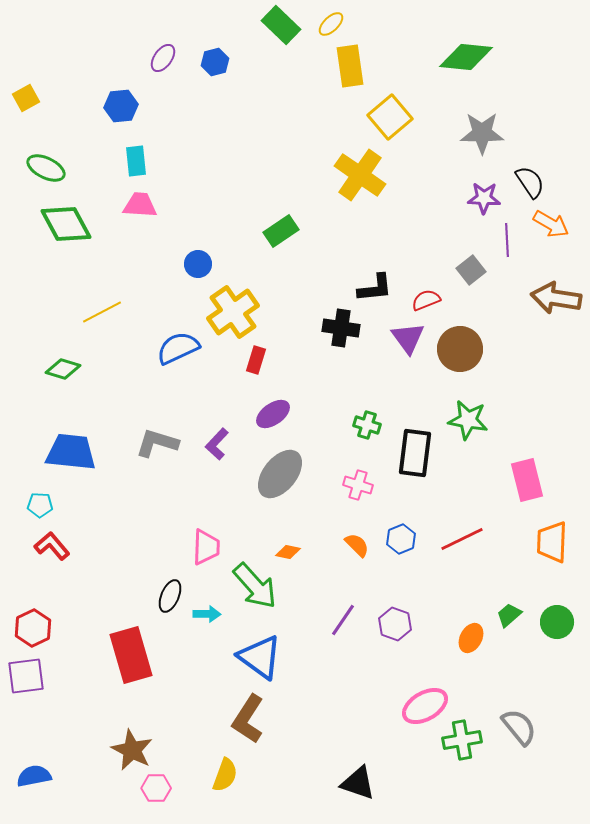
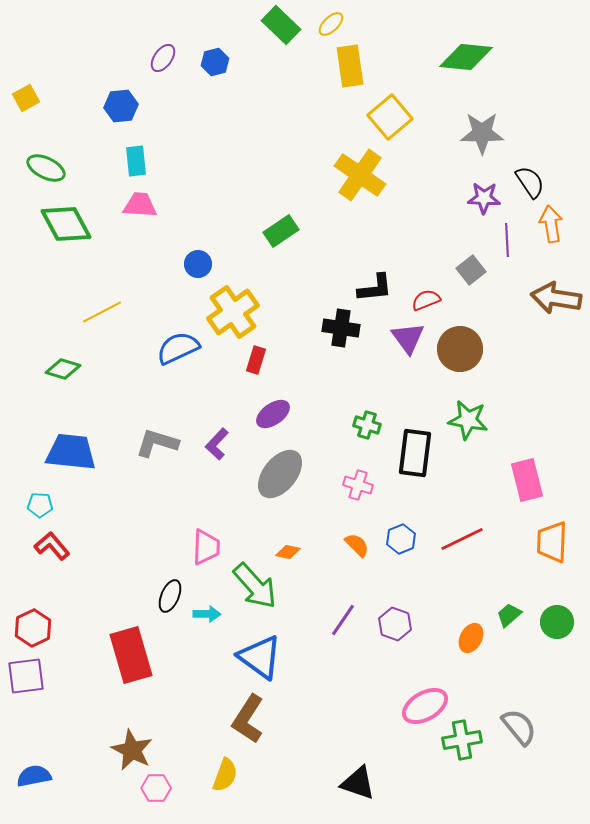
orange arrow at (551, 224): rotated 129 degrees counterclockwise
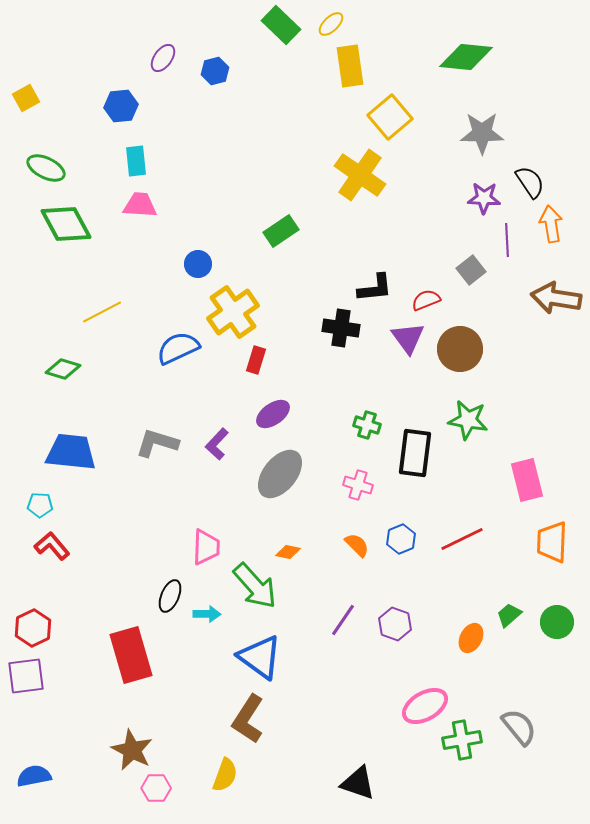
blue hexagon at (215, 62): moved 9 px down
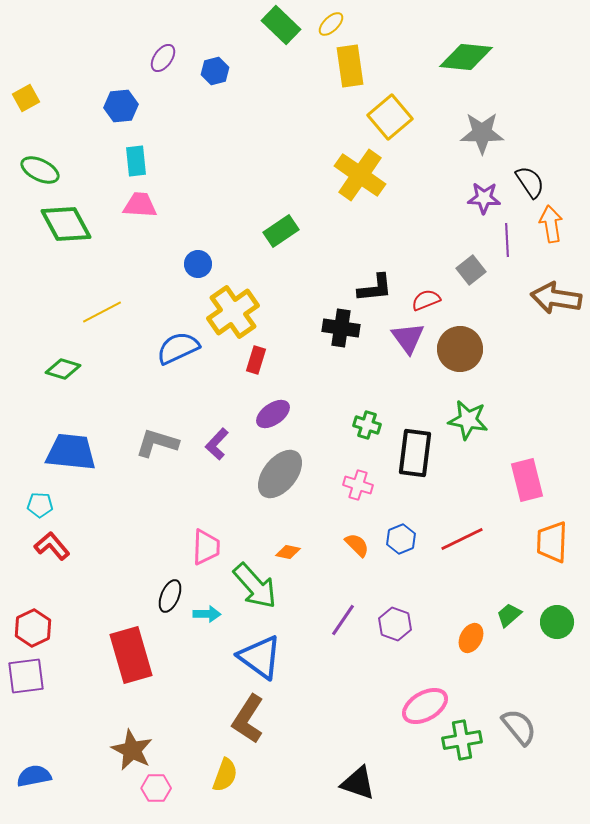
green ellipse at (46, 168): moved 6 px left, 2 px down
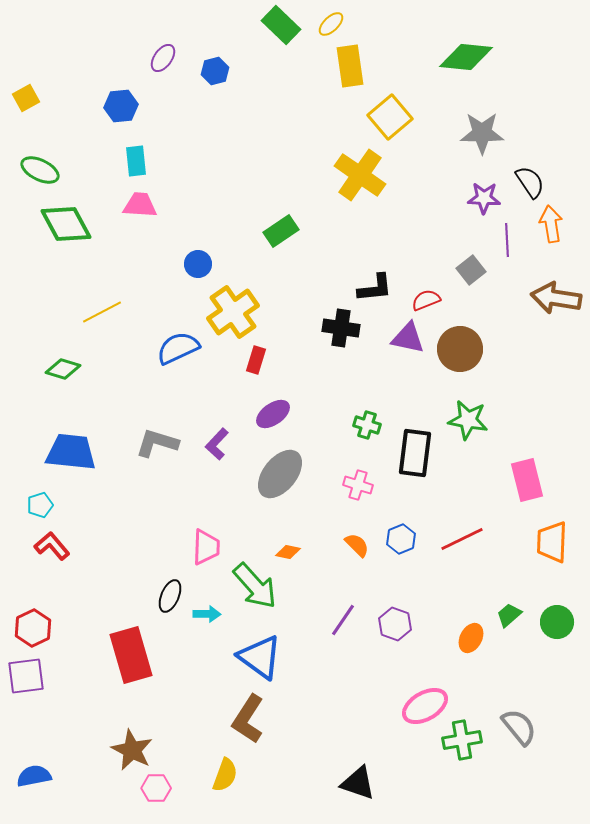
purple triangle at (408, 338): rotated 42 degrees counterclockwise
cyan pentagon at (40, 505): rotated 20 degrees counterclockwise
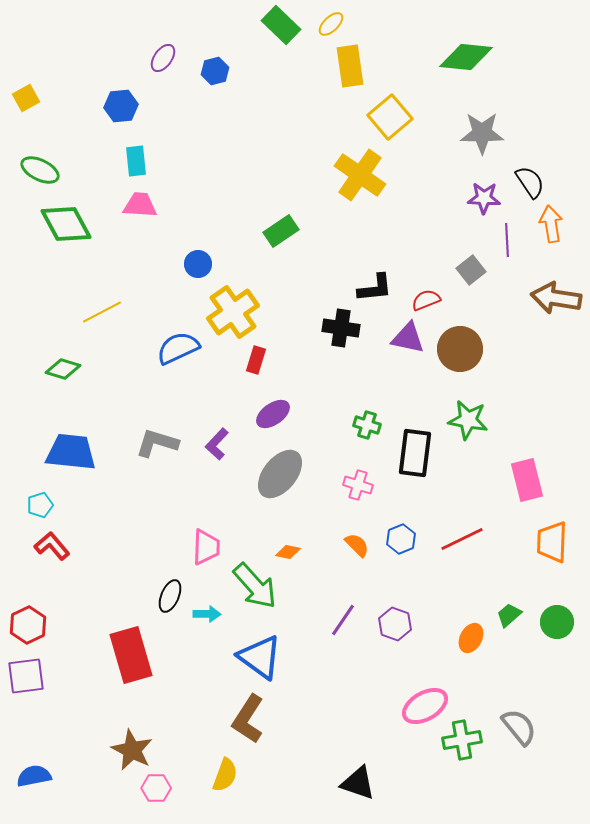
red hexagon at (33, 628): moved 5 px left, 3 px up
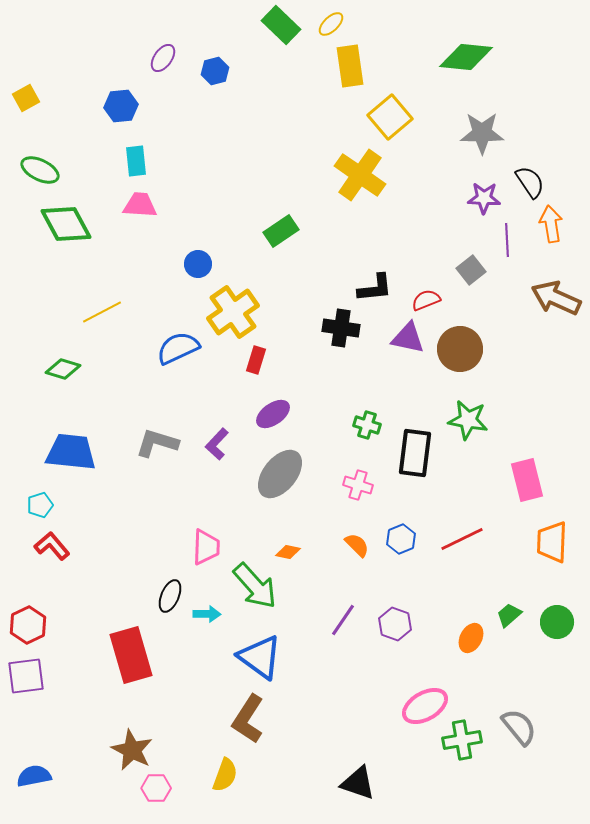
brown arrow at (556, 298): rotated 15 degrees clockwise
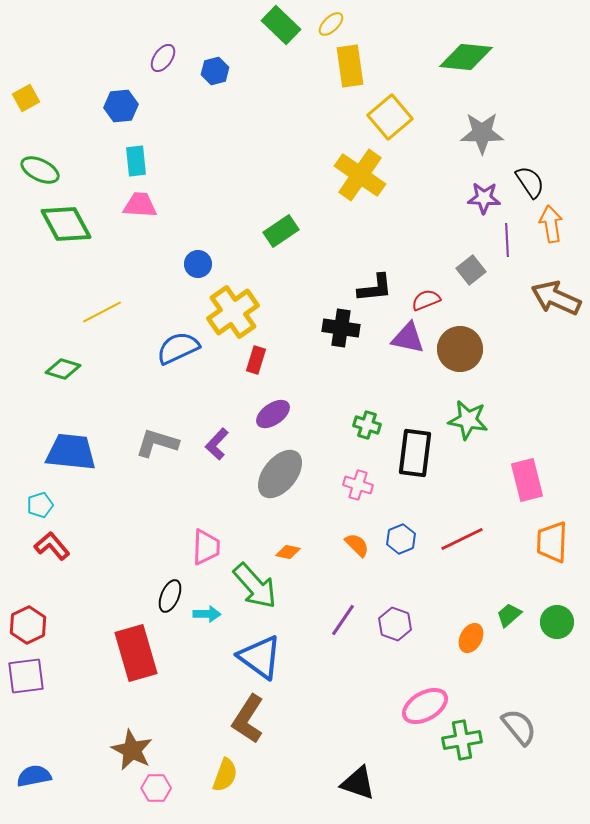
red rectangle at (131, 655): moved 5 px right, 2 px up
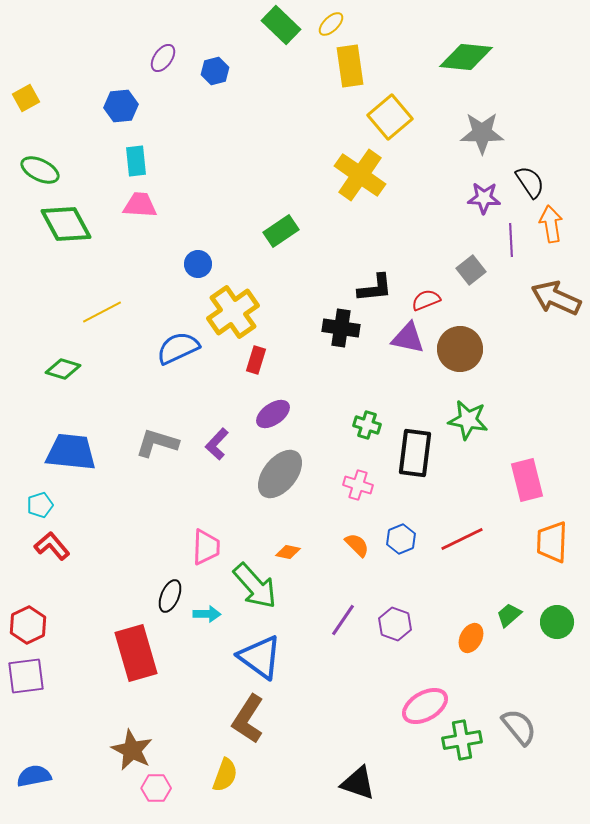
purple line at (507, 240): moved 4 px right
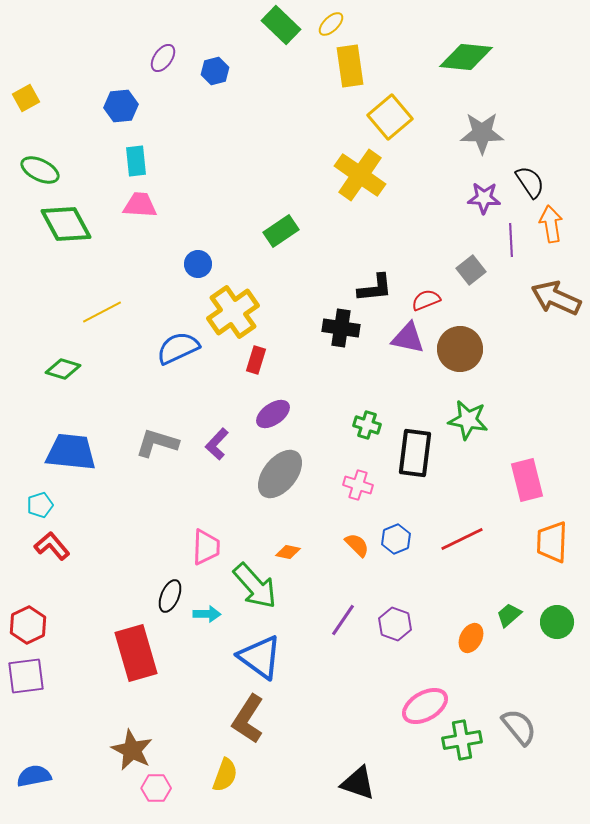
blue hexagon at (401, 539): moved 5 px left
